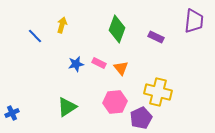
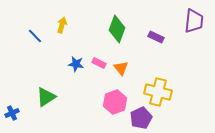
blue star: rotated 21 degrees clockwise
pink hexagon: rotated 15 degrees counterclockwise
green triangle: moved 21 px left, 10 px up
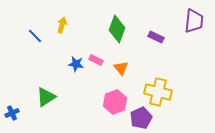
pink rectangle: moved 3 px left, 3 px up
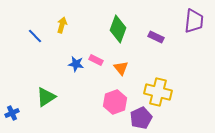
green diamond: moved 1 px right
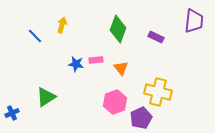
pink rectangle: rotated 32 degrees counterclockwise
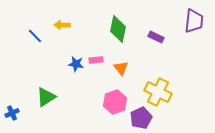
yellow arrow: rotated 105 degrees counterclockwise
green diamond: rotated 8 degrees counterclockwise
yellow cross: rotated 12 degrees clockwise
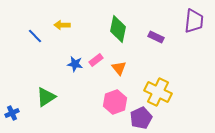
pink rectangle: rotated 32 degrees counterclockwise
blue star: moved 1 px left
orange triangle: moved 2 px left
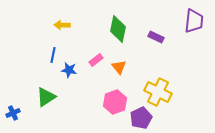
blue line: moved 18 px right, 19 px down; rotated 56 degrees clockwise
blue star: moved 6 px left, 6 px down
orange triangle: moved 1 px up
blue cross: moved 1 px right
